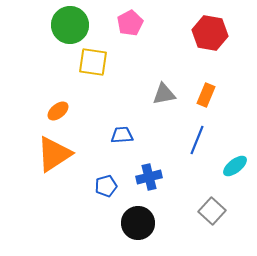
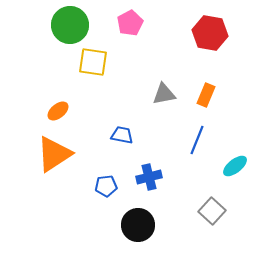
blue trapezoid: rotated 15 degrees clockwise
blue pentagon: rotated 10 degrees clockwise
black circle: moved 2 px down
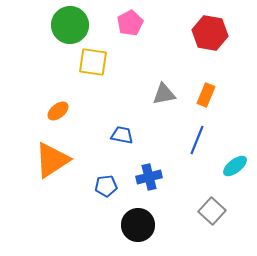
orange triangle: moved 2 px left, 6 px down
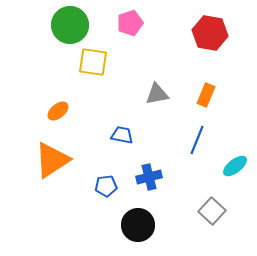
pink pentagon: rotated 10 degrees clockwise
gray triangle: moved 7 px left
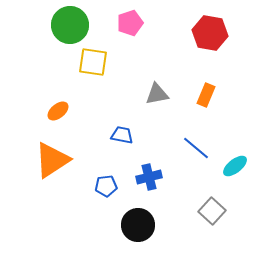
blue line: moved 1 px left, 8 px down; rotated 72 degrees counterclockwise
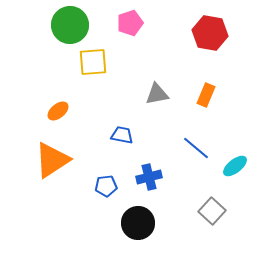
yellow square: rotated 12 degrees counterclockwise
black circle: moved 2 px up
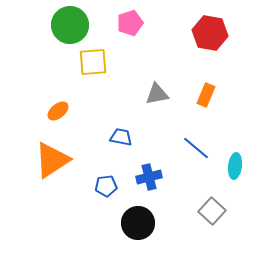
blue trapezoid: moved 1 px left, 2 px down
cyan ellipse: rotated 45 degrees counterclockwise
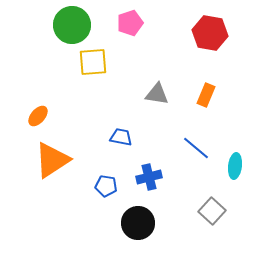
green circle: moved 2 px right
gray triangle: rotated 20 degrees clockwise
orange ellipse: moved 20 px left, 5 px down; rotated 10 degrees counterclockwise
blue pentagon: rotated 15 degrees clockwise
